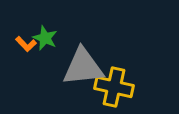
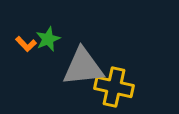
green star: moved 3 px right, 1 px down; rotated 25 degrees clockwise
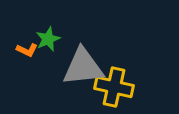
orange L-shape: moved 1 px right, 6 px down; rotated 20 degrees counterclockwise
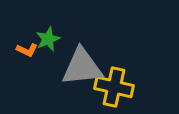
gray triangle: moved 1 px left
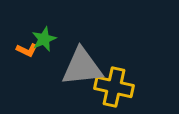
green star: moved 4 px left
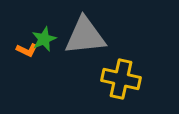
gray triangle: moved 3 px right, 31 px up
yellow cross: moved 7 px right, 8 px up
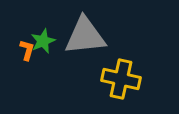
green star: moved 1 px left, 2 px down
orange L-shape: rotated 100 degrees counterclockwise
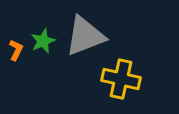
gray triangle: rotated 15 degrees counterclockwise
orange L-shape: moved 11 px left; rotated 10 degrees clockwise
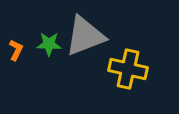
green star: moved 6 px right, 3 px down; rotated 25 degrees clockwise
yellow cross: moved 7 px right, 10 px up
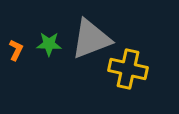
gray triangle: moved 6 px right, 3 px down
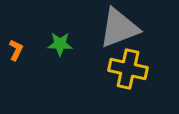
gray triangle: moved 28 px right, 11 px up
green star: moved 11 px right
